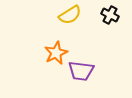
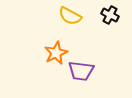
yellow semicircle: moved 1 px down; rotated 60 degrees clockwise
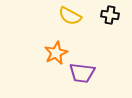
black cross: rotated 18 degrees counterclockwise
purple trapezoid: moved 1 px right, 2 px down
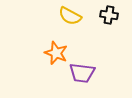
black cross: moved 1 px left
orange star: rotated 25 degrees counterclockwise
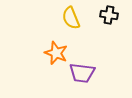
yellow semicircle: moved 1 px right, 2 px down; rotated 40 degrees clockwise
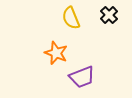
black cross: rotated 36 degrees clockwise
purple trapezoid: moved 4 px down; rotated 28 degrees counterclockwise
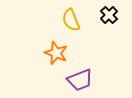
yellow semicircle: moved 2 px down
purple trapezoid: moved 2 px left, 3 px down
